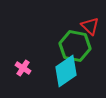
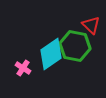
red triangle: moved 1 px right, 1 px up
cyan diamond: moved 15 px left, 17 px up
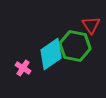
red triangle: rotated 12 degrees clockwise
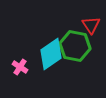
pink cross: moved 3 px left, 1 px up
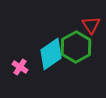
green hexagon: moved 1 px right, 1 px down; rotated 20 degrees clockwise
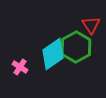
cyan diamond: moved 2 px right
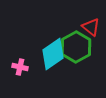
red triangle: moved 2 px down; rotated 18 degrees counterclockwise
pink cross: rotated 21 degrees counterclockwise
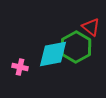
cyan diamond: rotated 24 degrees clockwise
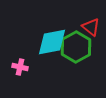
cyan diamond: moved 1 px left, 12 px up
